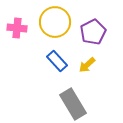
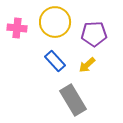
purple pentagon: moved 1 px right, 2 px down; rotated 25 degrees clockwise
blue rectangle: moved 2 px left
gray rectangle: moved 4 px up
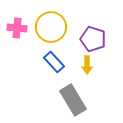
yellow circle: moved 4 px left, 5 px down
purple pentagon: moved 1 px left, 5 px down; rotated 20 degrees clockwise
blue rectangle: moved 1 px left, 1 px down
yellow arrow: rotated 48 degrees counterclockwise
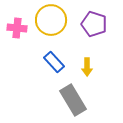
yellow circle: moved 7 px up
purple pentagon: moved 1 px right, 15 px up
yellow arrow: moved 2 px down
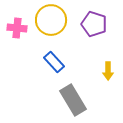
yellow arrow: moved 21 px right, 4 px down
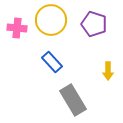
blue rectangle: moved 2 px left
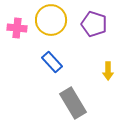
gray rectangle: moved 3 px down
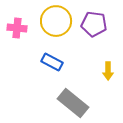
yellow circle: moved 5 px right, 1 px down
purple pentagon: rotated 10 degrees counterclockwise
blue rectangle: rotated 20 degrees counterclockwise
gray rectangle: rotated 20 degrees counterclockwise
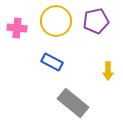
purple pentagon: moved 2 px right, 3 px up; rotated 20 degrees counterclockwise
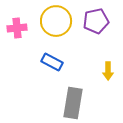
pink cross: rotated 12 degrees counterclockwise
gray rectangle: rotated 60 degrees clockwise
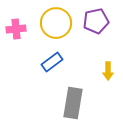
yellow circle: moved 2 px down
pink cross: moved 1 px left, 1 px down
blue rectangle: rotated 65 degrees counterclockwise
